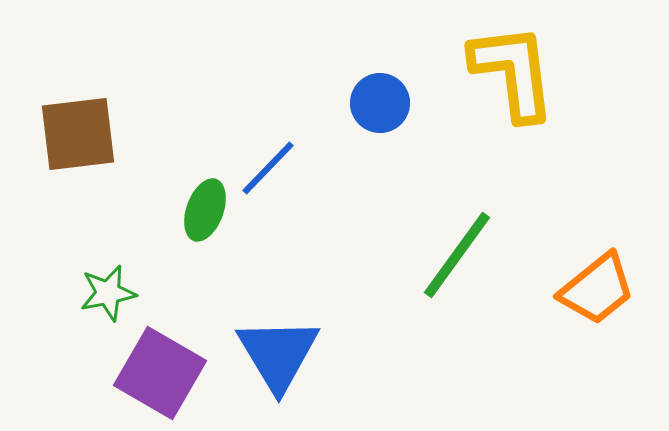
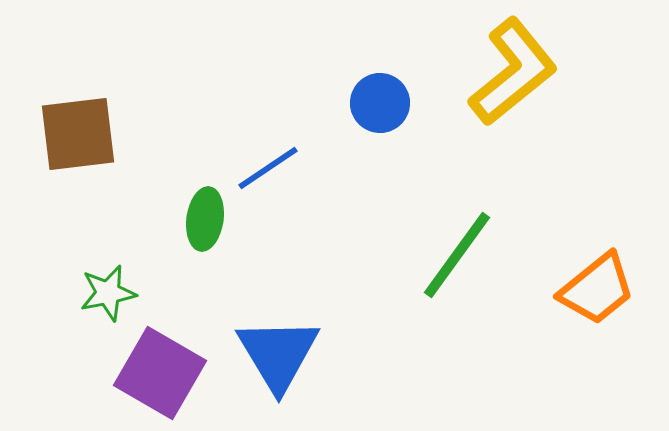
yellow L-shape: rotated 58 degrees clockwise
blue line: rotated 12 degrees clockwise
green ellipse: moved 9 px down; rotated 12 degrees counterclockwise
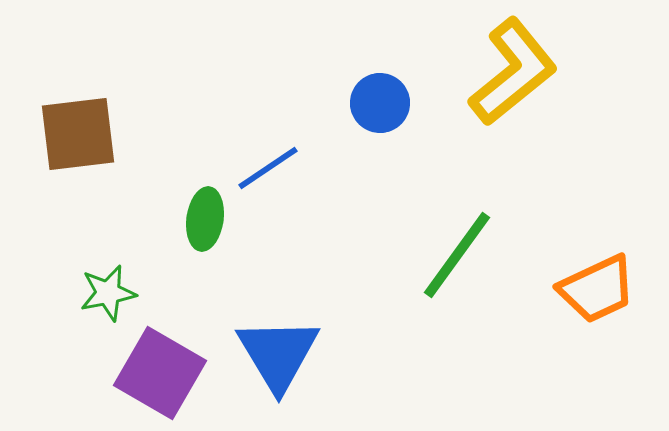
orange trapezoid: rotated 14 degrees clockwise
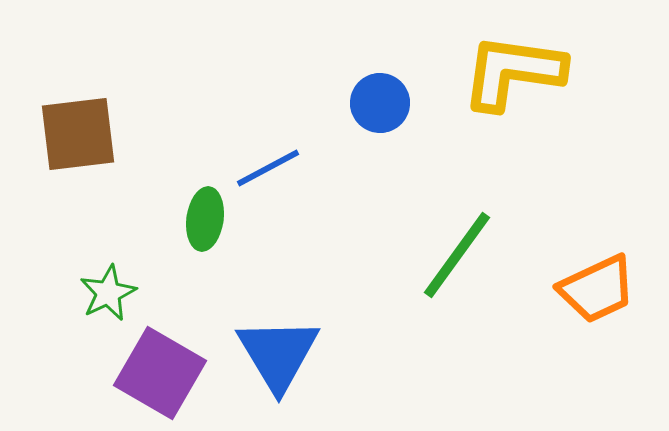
yellow L-shape: rotated 133 degrees counterclockwise
blue line: rotated 6 degrees clockwise
green star: rotated 14 degrees counterclockwise
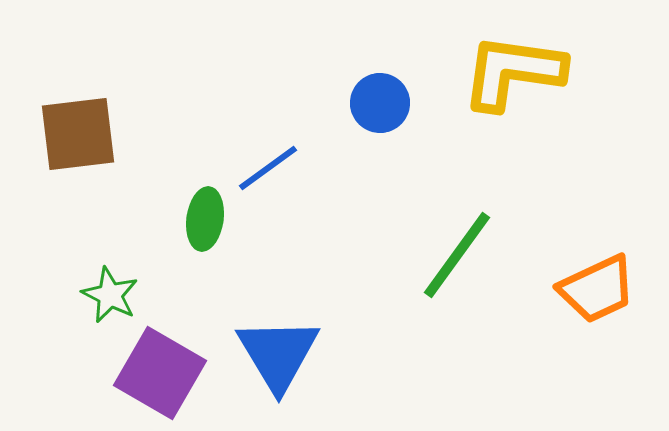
blue line: rotated 8 degrees counterclockwise
green star: moved 2 px right, 2 px down; rotated 20 degrees counterclockwise
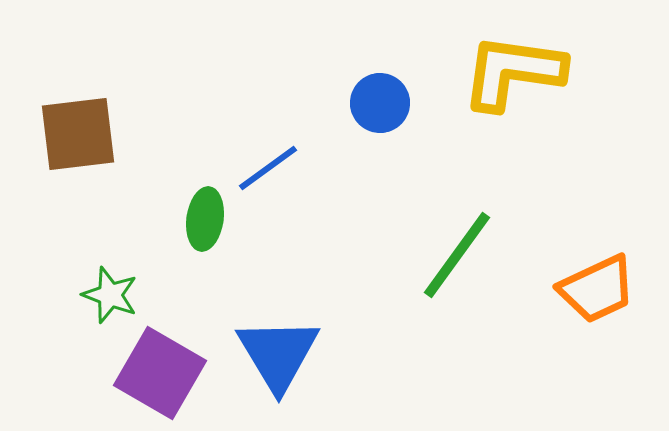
green star: rotated 6 degrees counterclockwise
